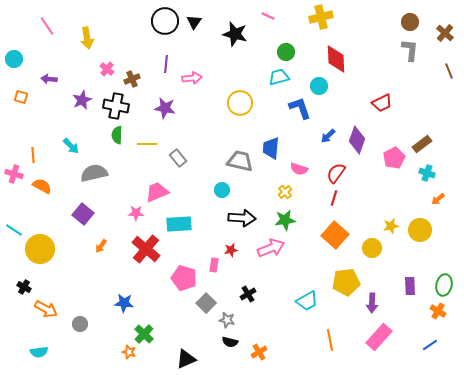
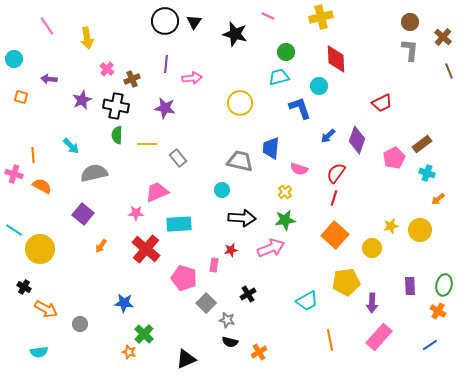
brown cross at (445, 33): moved 2 px left, 4 px down
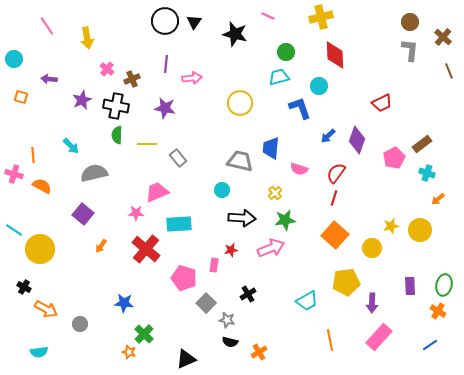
red diamond at (336, 59): moved 1 px left, 4 px up
yellow cross at (285, 192): moved 10 px left, 1 px down
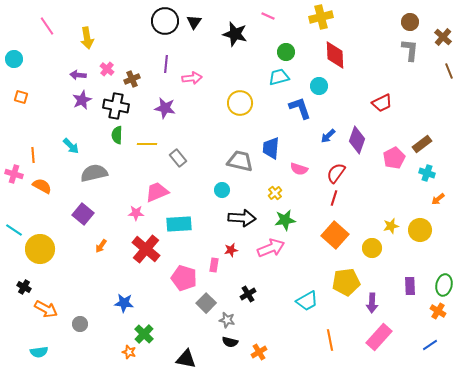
purple arrow at (49, 79): moved 29 px right, 4 px up
black triangle at (186, 359): rotated 35 degrees clockwise
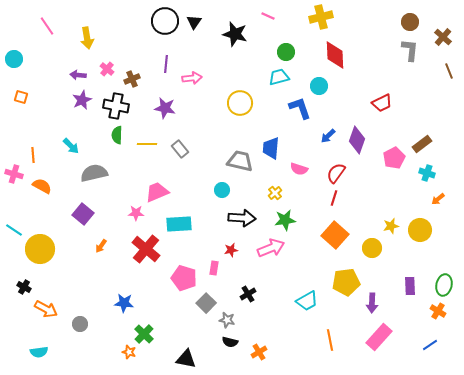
gray rectangle at (178, 158): moved 2 px right, 9 px up
pink rectangle at (214, 265): moved 3 px down
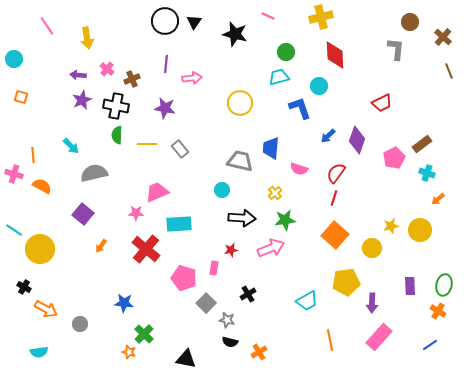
gray L-shape at (410, 50): moved 14 px left, 1 px up
